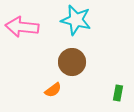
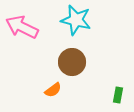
pink arrow: rotated 20 degrees clockwise
green rectangle: moved 2 px down
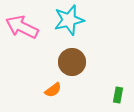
cyan star: moved 7 px left; rotated 28 degrees counterclockwise
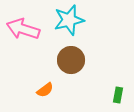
pink arrow: moved 1 px right, 2 px down; rotated 8 degrees counterclockwise
brown circle: moved 1 px left, 2 px up
orange semicircle: moved 8 px left
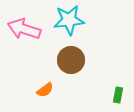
cyan star: rotated 8 degrees clockwise
pink arrow: moved 1 px right
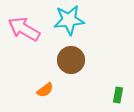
pink arrow: rotated 12 degrees clockwise
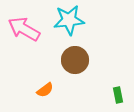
brown circle: moved 4 px right
green rectangle: rotated 21 degrees counterclockwise
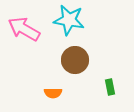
cyan star: rotated 16 degrees clockwise
orange semicircle: moved 8 px right, 3 px down; rotated 36 degrees clockwise
green rectangle: moved 8 px left, 8 px up
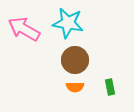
cyan star: moved 1 px left, 3 px down
orange semicircle: moved 22 px right, 6 px up
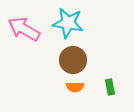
brown circle: moved 2 px left
